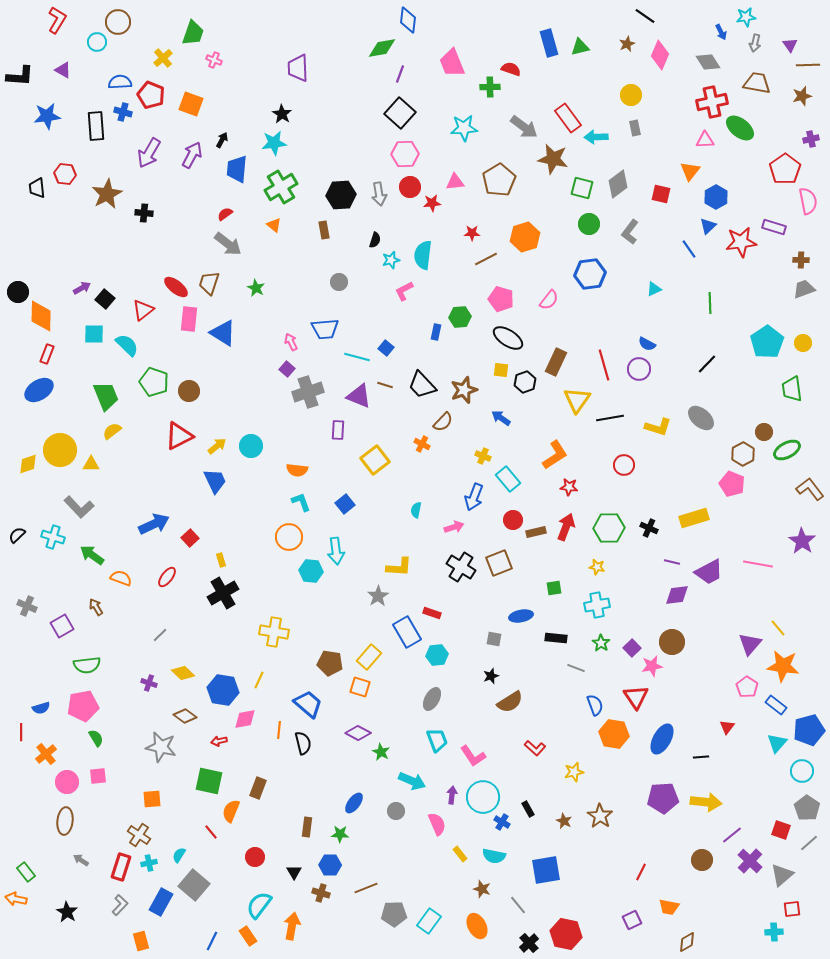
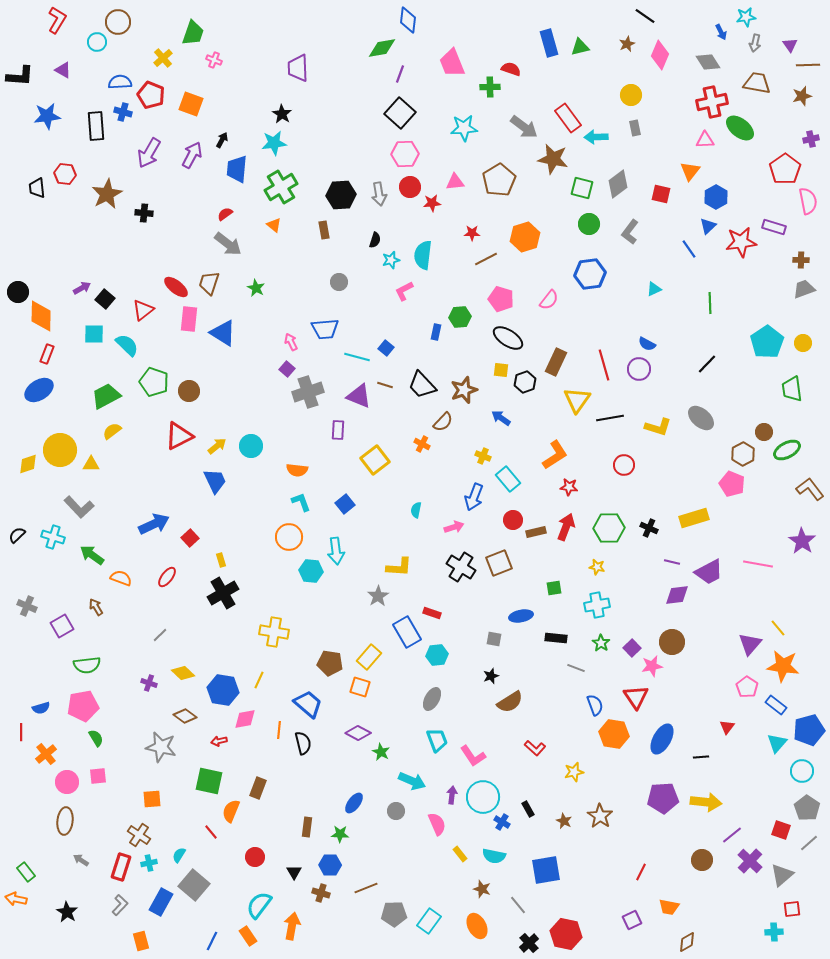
green trapezoid at (106, 396): rotated 96 degrees counterclockwise
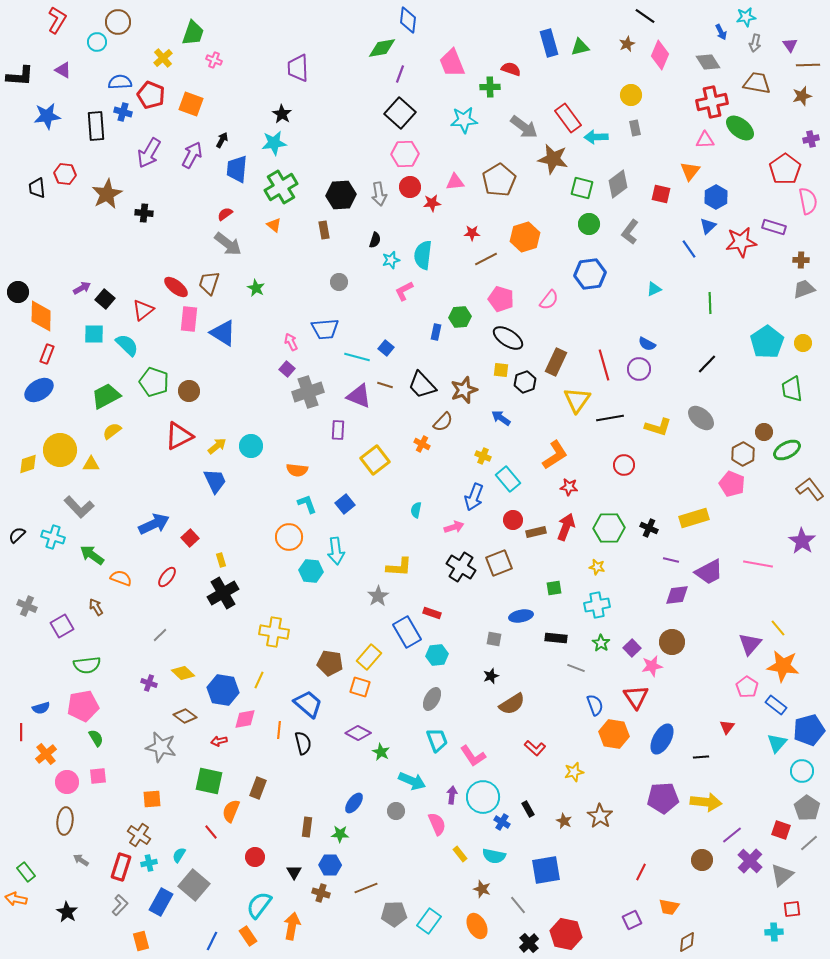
cyan star at (464, 128): moved 8 px up
cyan L-shape at (301, 502): moved 6 px right, 2 px down
purple line at (672, 562): moved 1 px left, 2 px up
brown semicircle at (510, 702): moved 2 px right, 2 px down
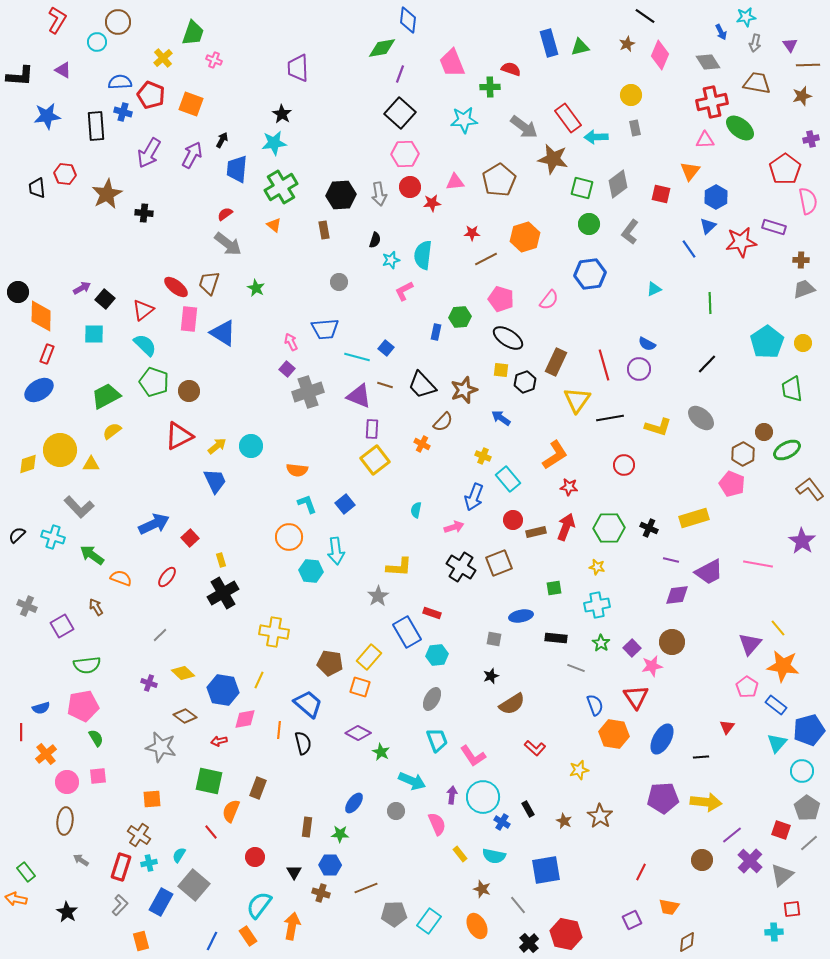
cyan semicircle at (127, 345): moved 18 px right
purple rectangle at (338, 430): moved 34 px right, 1 px up
yellow star at (574, 772): moved 5 px right, 2 px up
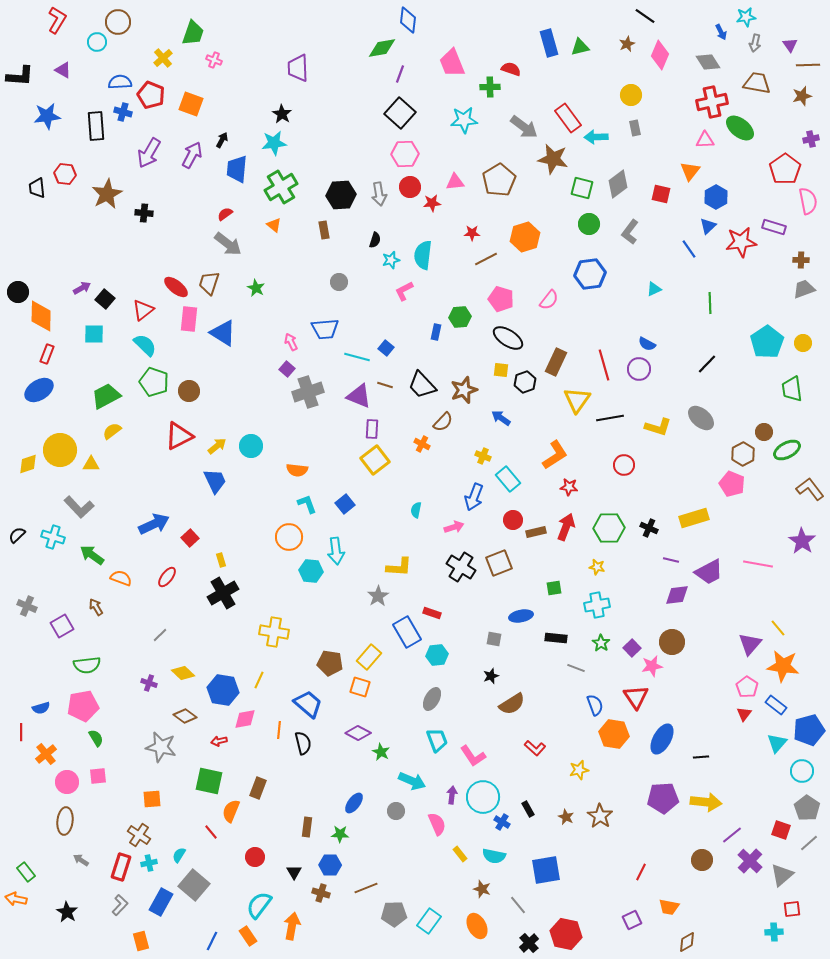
red triangle at (727, 727): moved 17 px right, 13 px up
brown star at (564, 821): moved 2 px right, 4 px up
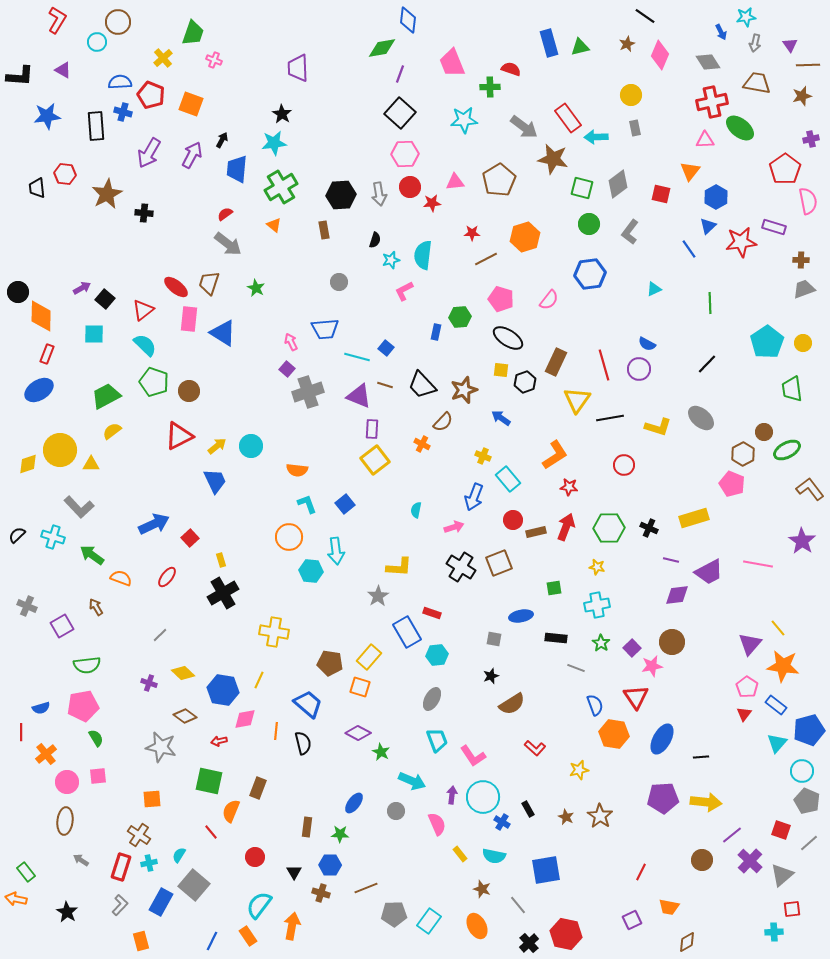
orange line at (279, 730): moved 3 px left, 1 px down
gray pentagon at (807, 808): moved 7 px up; rotated 10 degrees counterclockwise
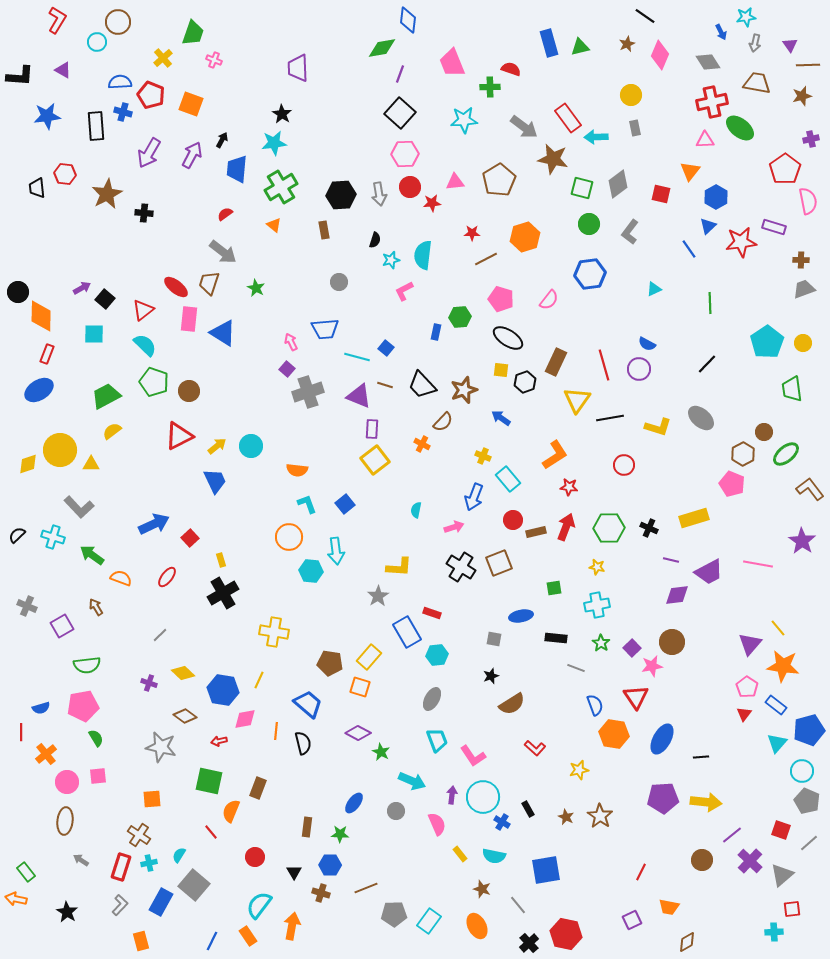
gray arrow at (228, 244): moved 5 px left, 8 px down
green ellipse at (787, 450): moved 1 px left, 4 px down; rotated 12 degrees counterclockwise
